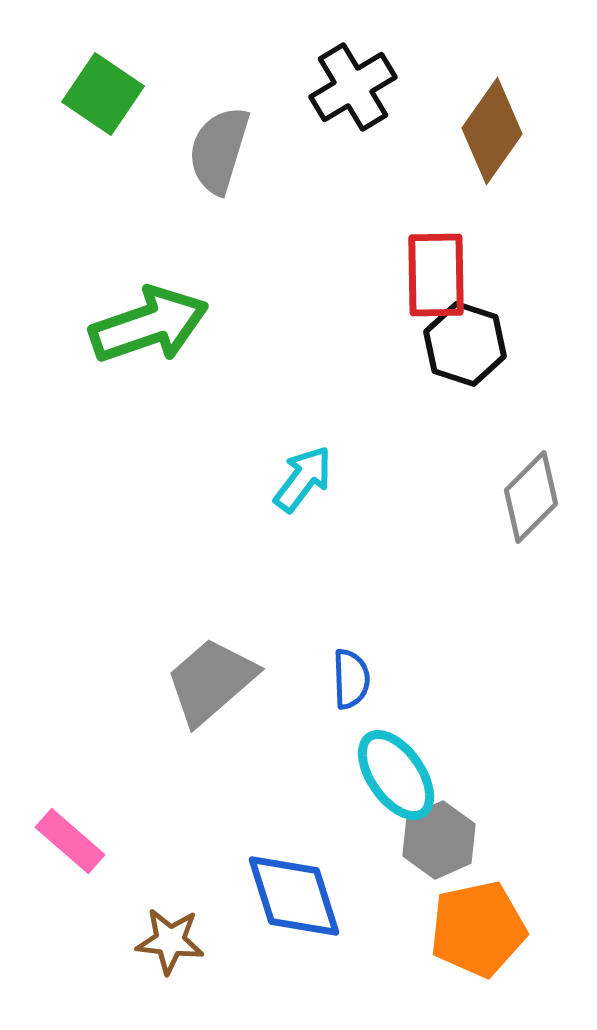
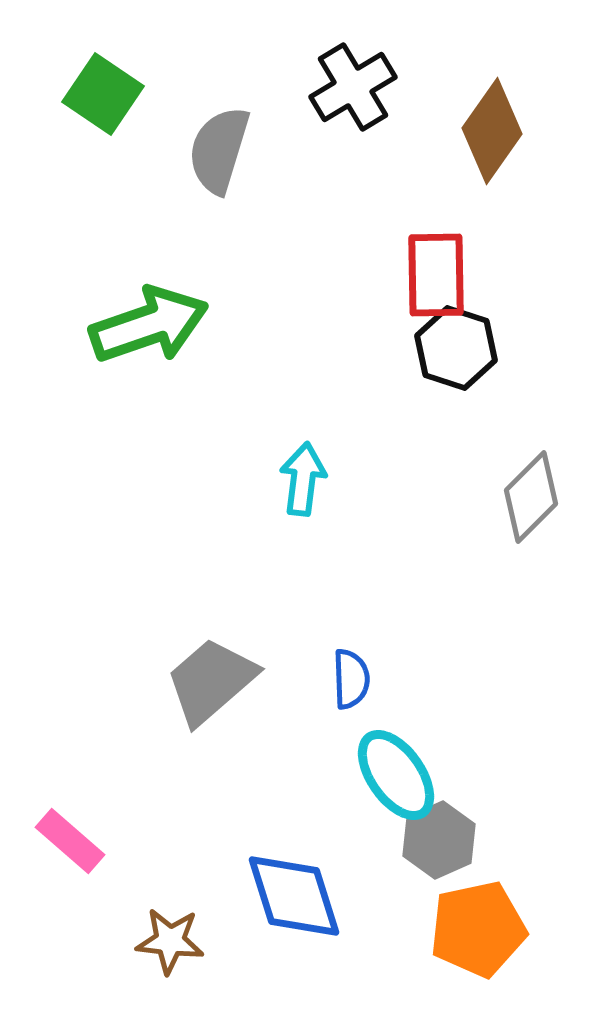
black hexagon: moved 9 px left, 4 px down
cyan arrow: rotated 30 degrees counterclockwise
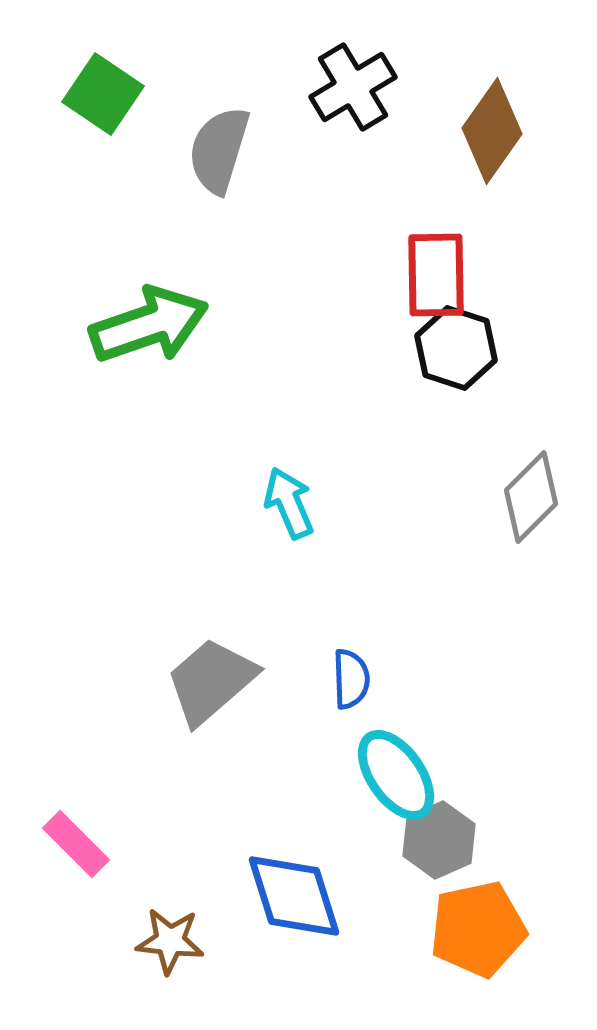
cyan arrow: moved 14 px left, 24 px down; rotated 30 degrees counterclockwise
pink rectangle: moved 6 px right, 3 px down; rotated 4 degrees clockwise
